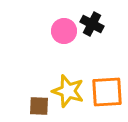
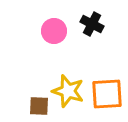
pink circle: moved 10 px left
orange square: moved 2 px down
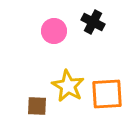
black cross: moved 1 px right, 2 px up
yellow star: moved 5 px up; rotated 12 degrees clockwise
brown square: moved 2 px left
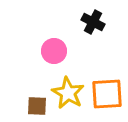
pink circle: moved 20 px down
yellow star: moved 7 px down
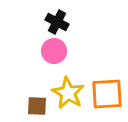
black cross: moved 36 px left
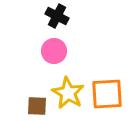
black cross: moved 6 px up
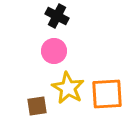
yellow star: moved 5 px up
brown square: rotated 10 degrees counterclockwise
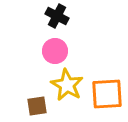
pink circle: moved 1 px right
yellow star: moved 1 px left, 3 px up
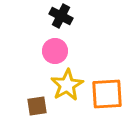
black cross: moved 4 px right
yellow star: rotated 12 degrees clockwise
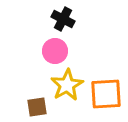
black cross: moved 2 px right, 3 px down
orange square: moved 1 px left
brown square: moved 1 px down
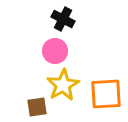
yellow star: moved 4 px left
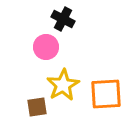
pink circle: moved 9 px left, 4 px up
